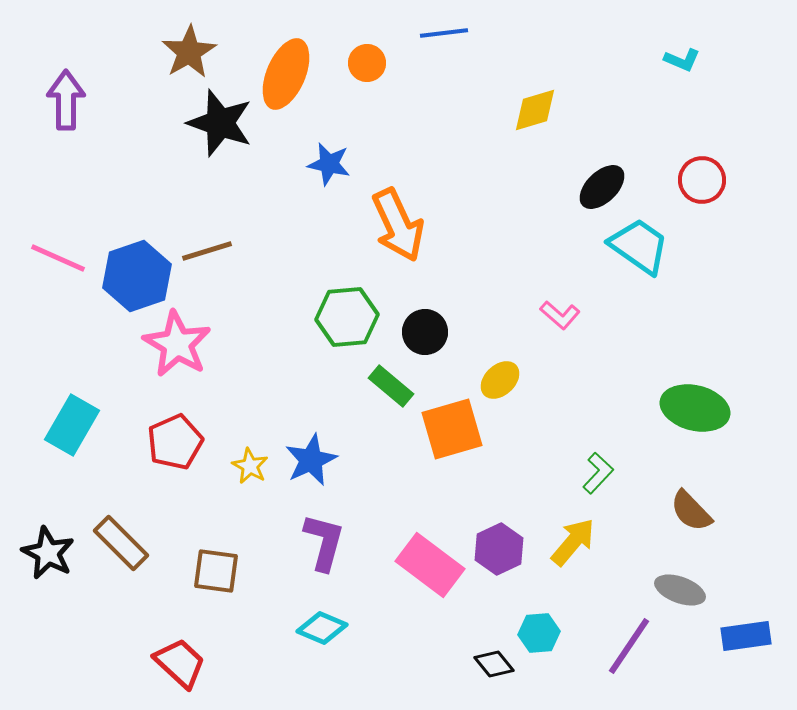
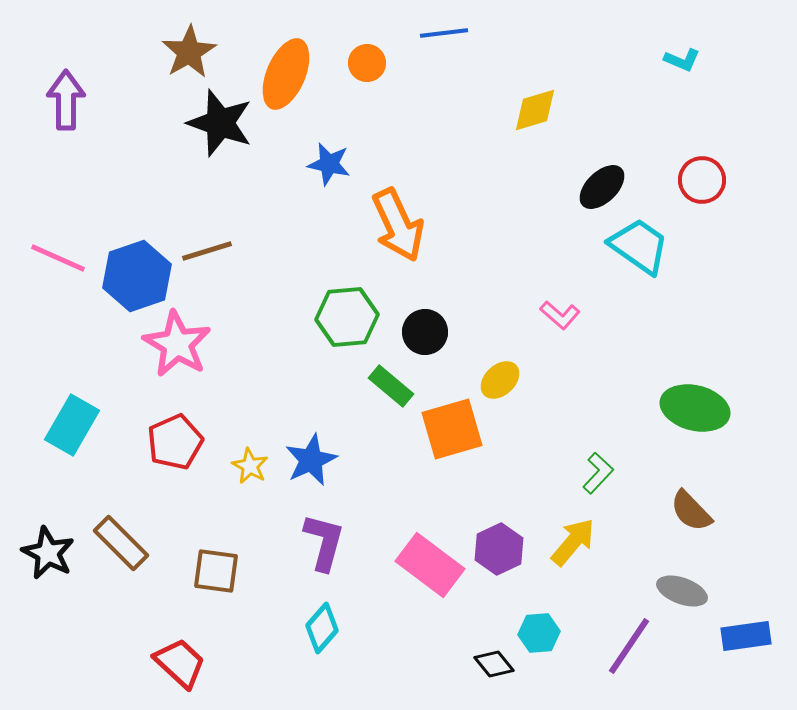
gray ellipse at (680, 590): moved 2 px right, 1 px down
cyan diamond at (322, 628): rotated 72 degrees counterclockwise
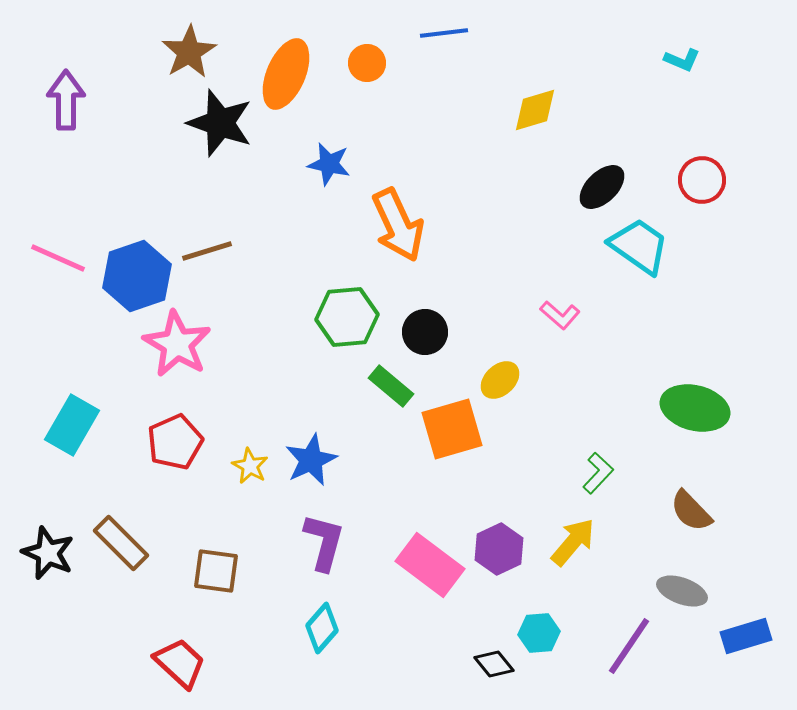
black star at (48, 553): rotated 4 degrees counterclockwise
blue rectangle at (746, 636): rotated 9 degrees counterclockwise
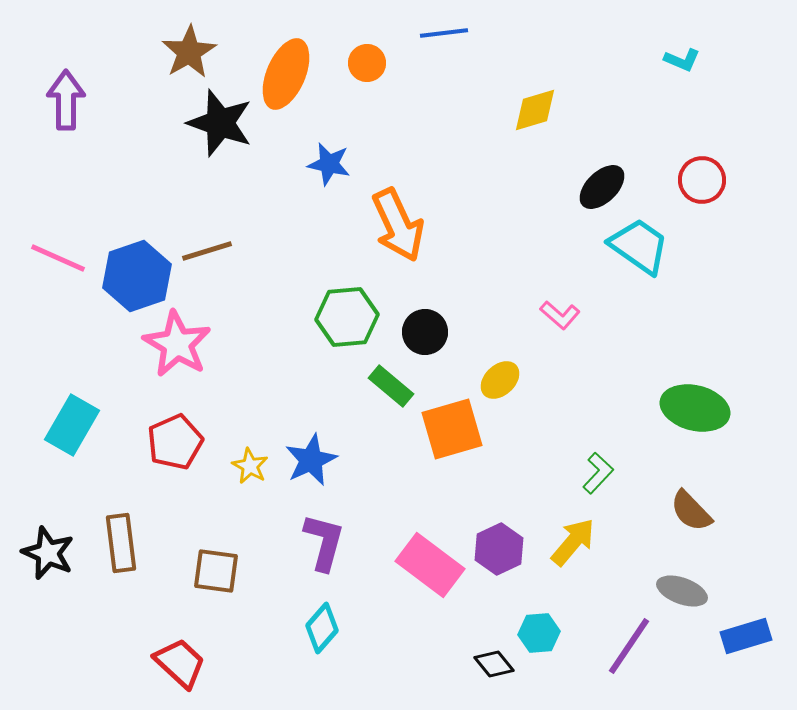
brown rectangle at (121, 543): rotated 38 degrees clockwise
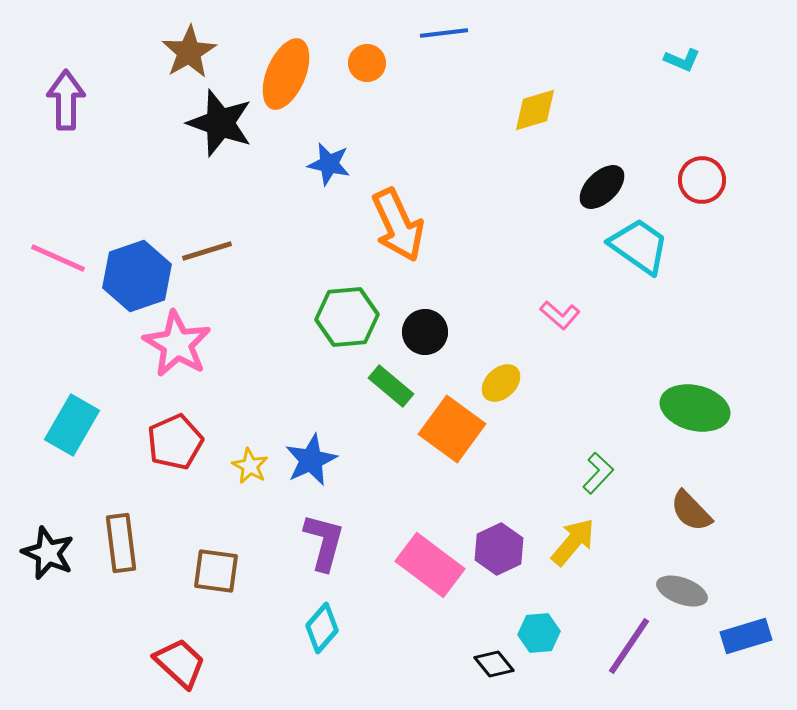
yellow ellipse at (500, 380): moved 1 px right, 3 px down
orange square at (452, 429): rotated 38 degrees counterclockwise
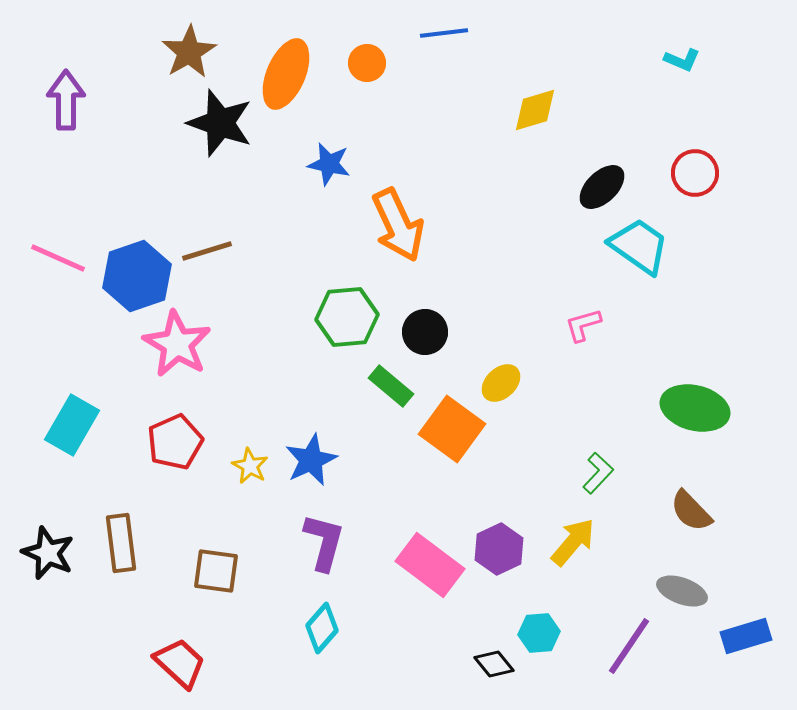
red circle at (702, 180): moved 7 px left, 7 px up
pink L-shape at (560, 315): moved 23 px right, 10 px down; rotated 123 degrees clockwise
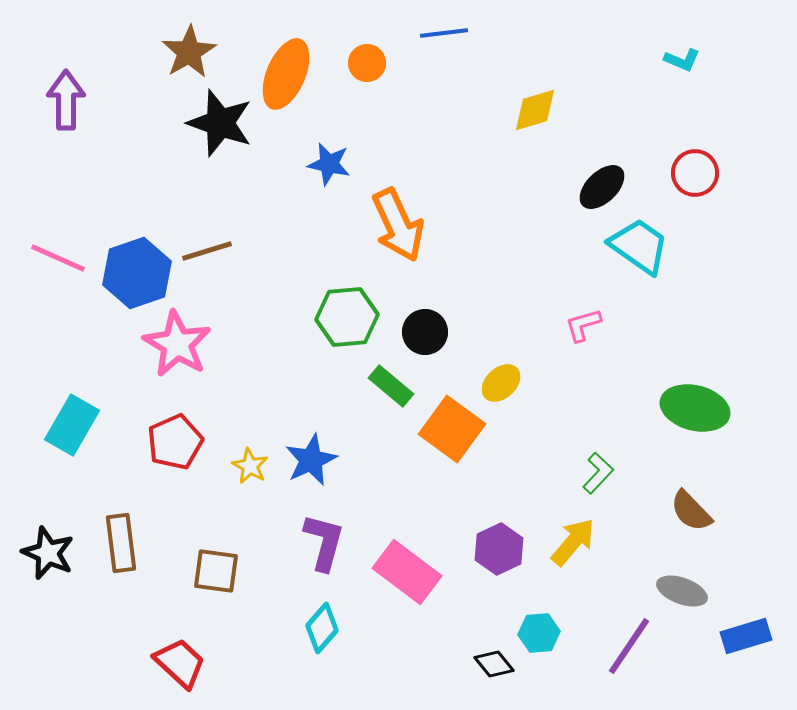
blue hexagon at (137, 276): moved 3 px up
pink rectangle at (430, 565): moved 23 px left, 7 px down
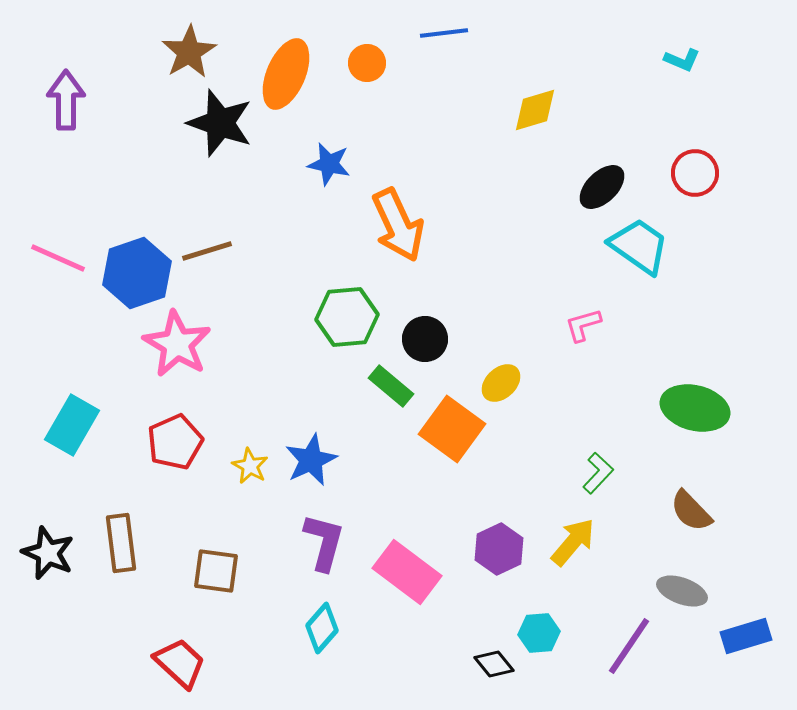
black circle at (425, 332): moved 7 px down
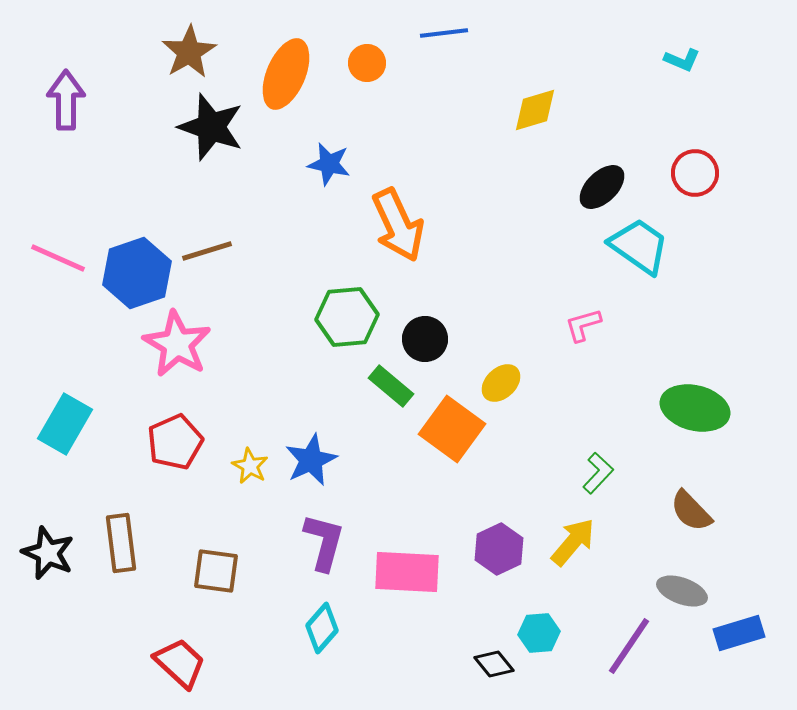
black star at (220, 123): moved 9 px left, 4 px down
cyan rectangle at (72, 425): moved 7 px left, 1 px up
pink rectangle at (407, 572): rotated 34 degrees counterclockwise
blue rectangle at (746, 636): moved 7 px left, 3 px up
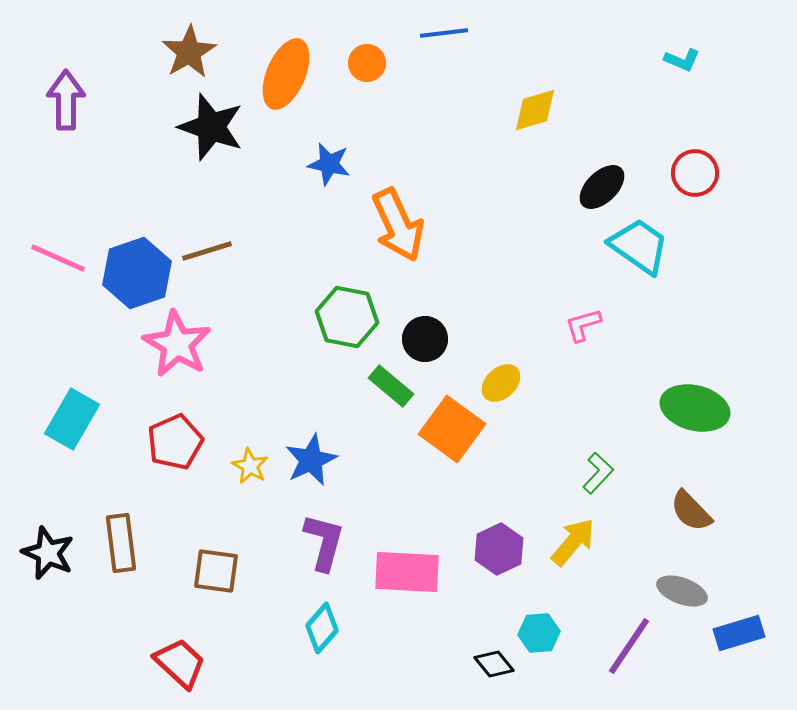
green hexagon at (347, 317): rotated 16 degrees clockwise
cyan rectangle at (65, 424): moved 7 px right, 5 px up
